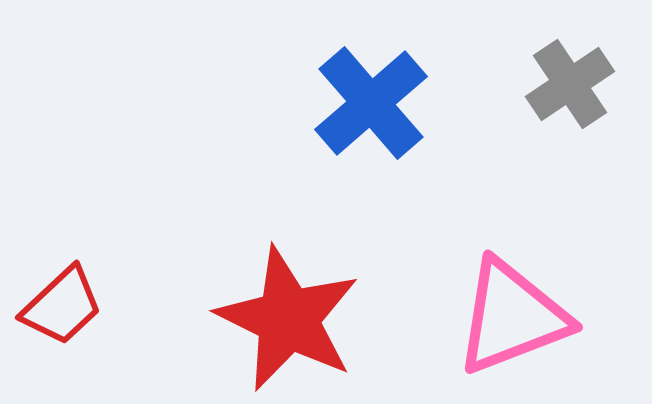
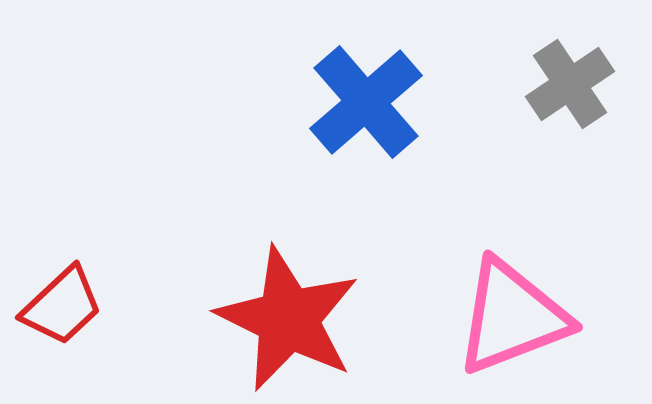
blue cross: moved 5 px left, 1 px up
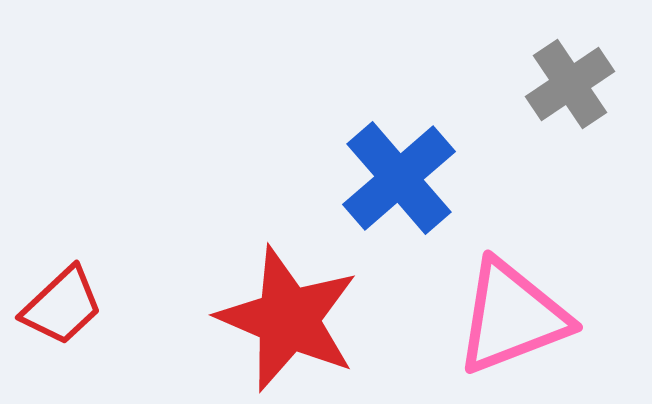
blue cross: moved 33 px right, 76 px down
red star: rotated 3 degrees counterclockwise
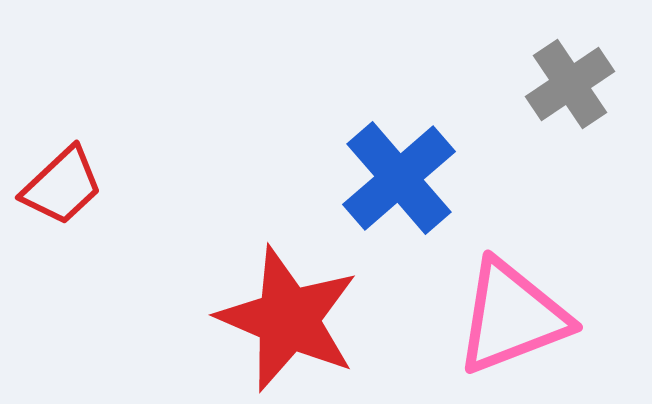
red trapezoid: moved 120 px up
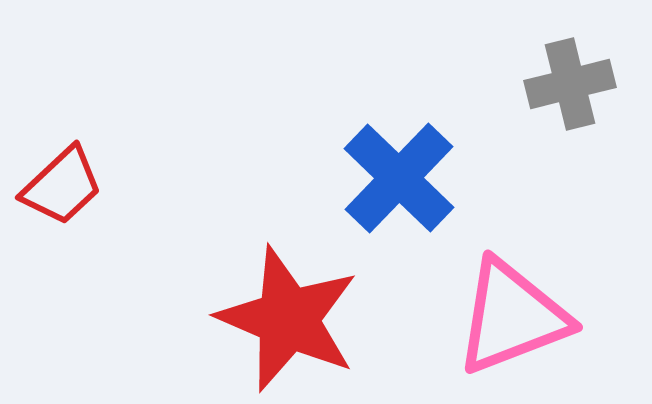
gray cross: rotated 20 degrees clockwise
blue cross: rotated 5 degrees counterclockwise
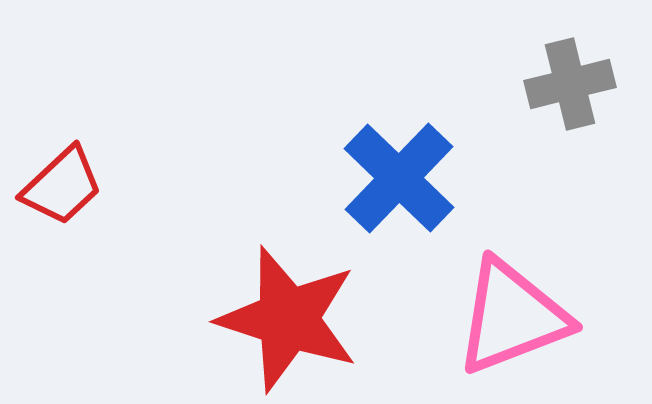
red star: rotated 5 degrees counterclockwise
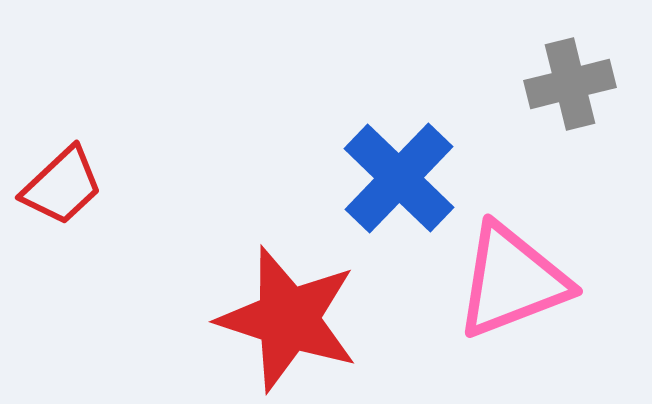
pink triangle: moved 36 px up
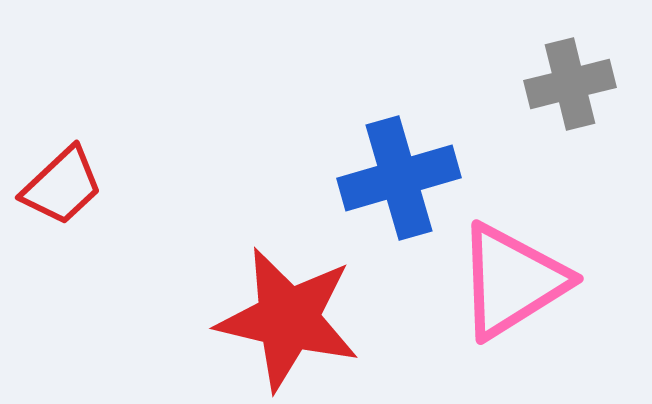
blue cross: rotated 30 degrees clockwise
pink triangle: rotated 11 degrees counterclockwise
red star: rotated 5 degrees counterclockwise
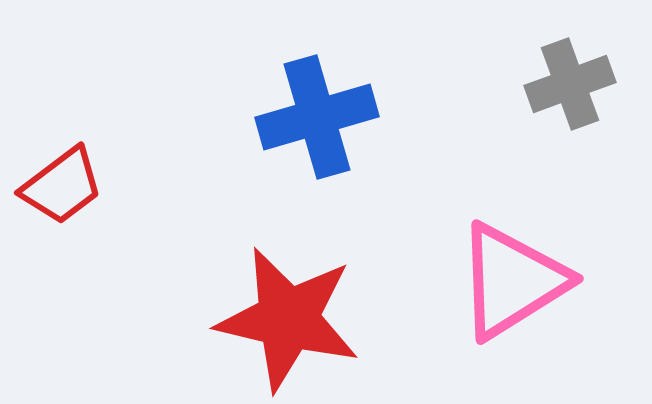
gray cross: rotated 6 degrees counterclockwise
blue cross: moved 82 px left, 61 px up
red trapezoid: rotated 6 degrees clockwise
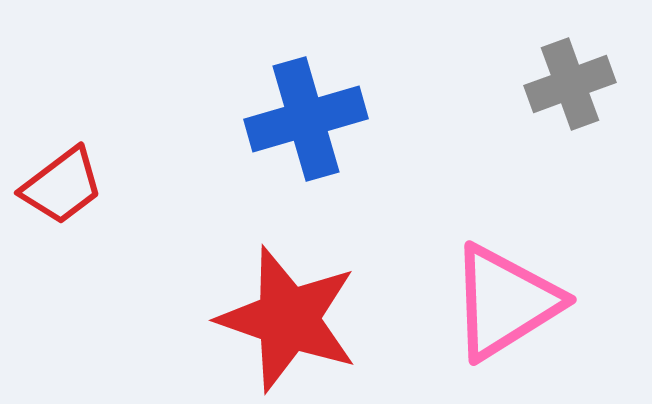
blue cross: moved 11 px left, 2 px down
pink triangle: moved 7 px left, 21 px down
red star: rotated 6 degrees clockwise
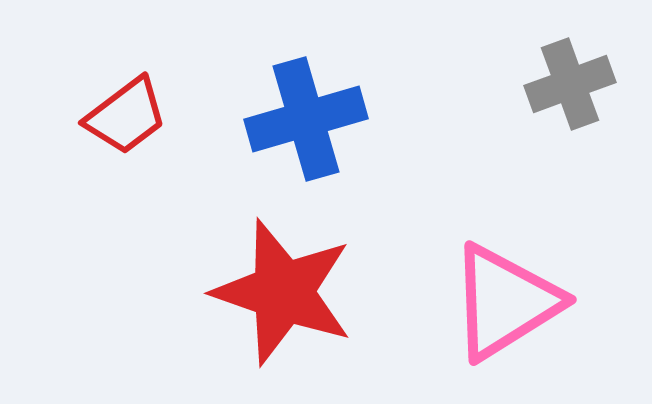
red trapezoid: moved 64 px right, 70 px up
red star: moved 5 px left, 27 px up
